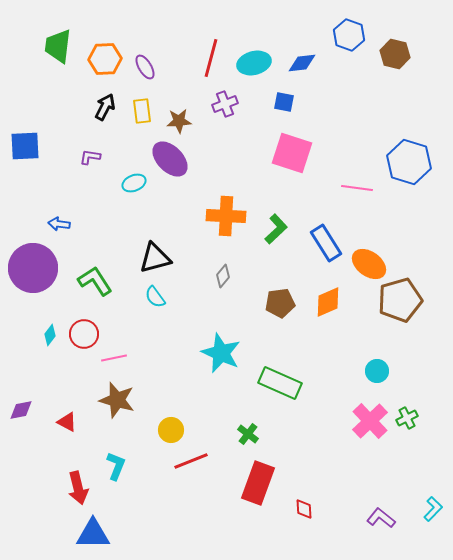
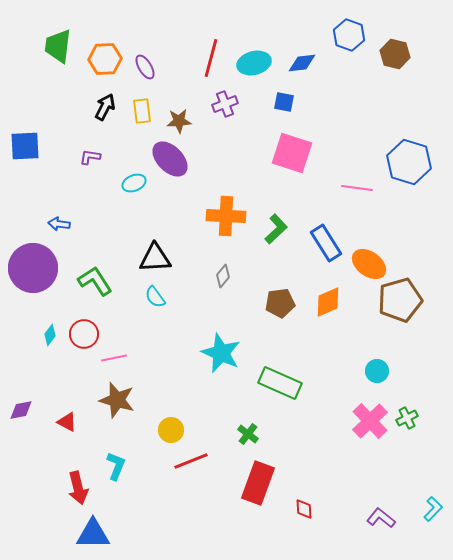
black triangle at (155, 258): rotated 12 degrees clockwise
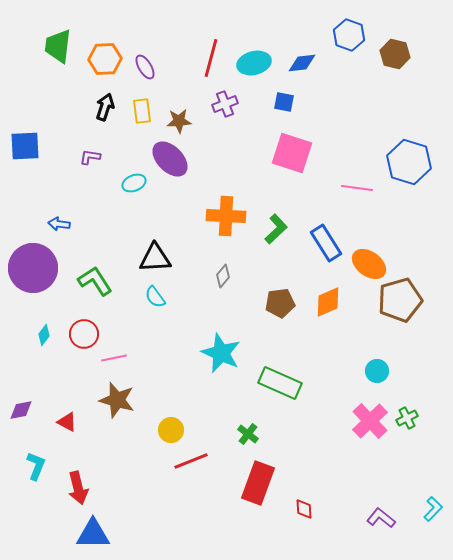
black arrow at (105, 107): rotated 8 degrees counterclockwise
cyan diamond at (50, 335): moved 6 px left
cyan L-shape at (116, 466): moved 80 px left
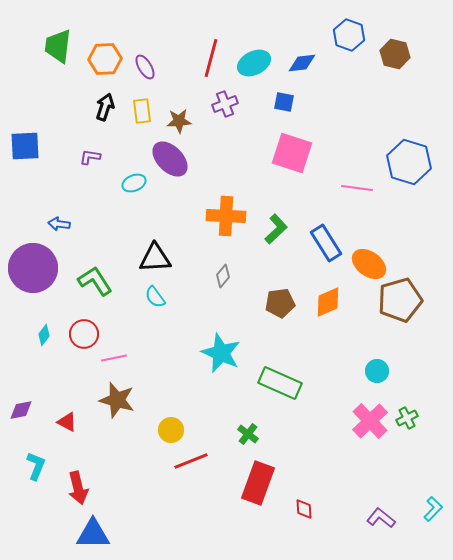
cyan ellipse at (254, 63): rotated 12 degrees counterclockwise
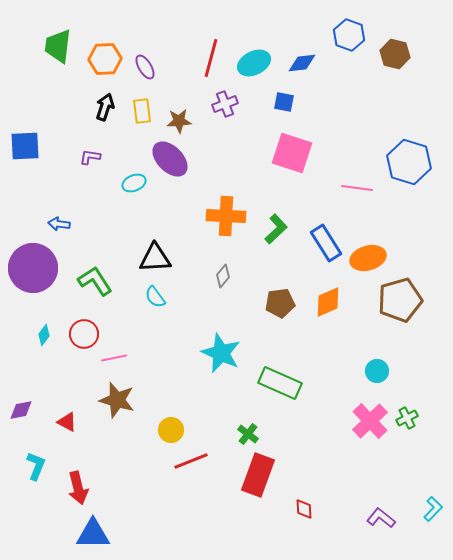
orange ellipse at (369, 264): moved 1 px left, 6 px up; rotated 52 degrees counterclockwise
red rectangle at (258, 483): moved 8 px up
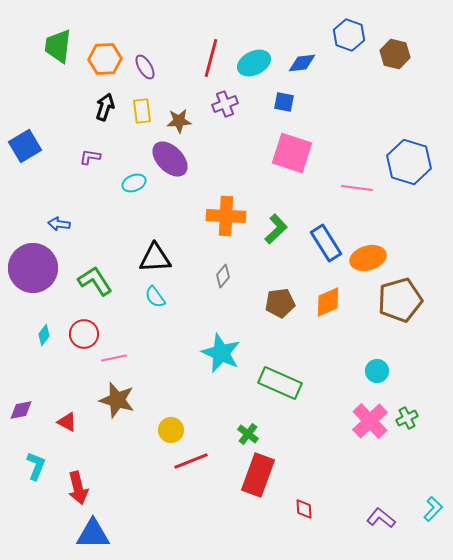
blue square at (25, 146): rotated 28 degrees counterclockwise
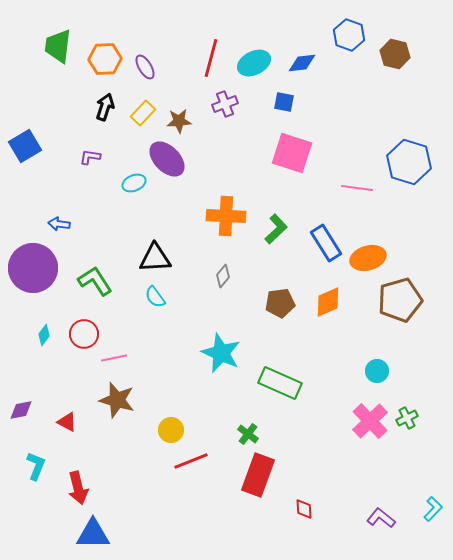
yellow rectangle at (142, 111): moved 1 px right, 2 px down; rotated 50 degrees clockwise
purple ellipse at (170, 159): moved 3 px left
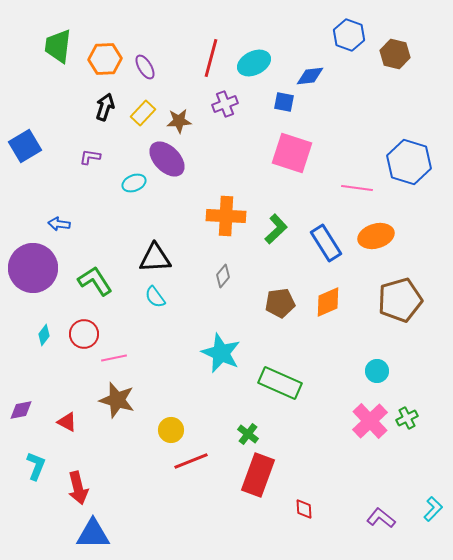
blue diamond at (302, 63): moved 8 px right, 13 px down
orange ellipse at (368, 258): moved 8 px right, 22 px up
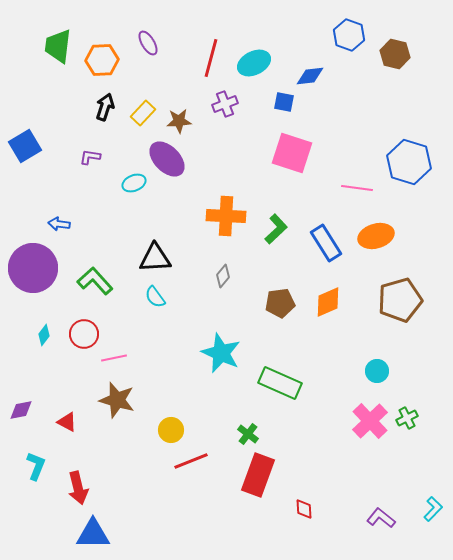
orange hexagon at (105, 59): moved 3 px left, 1 px down
purple ellipse at (145, 67): moved 3 px right, 24 px up
green L-shape at (95, 281): rotated 9 degrees counterclockwise
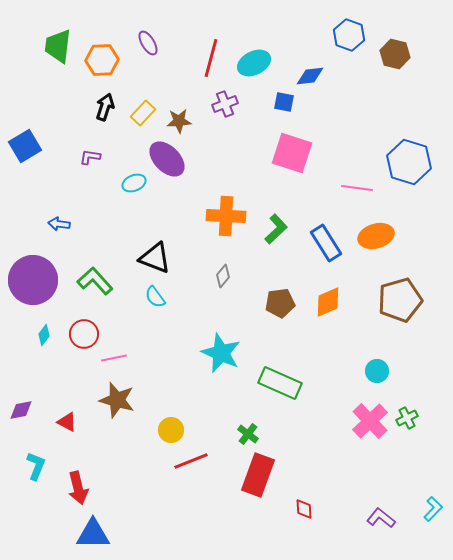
black triangle at (155, 258): rotated 24 degrees clockwise
purple circle at (33, 268): moved 12 px down
